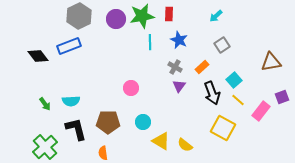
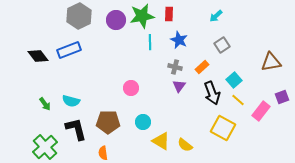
purple circle: moved 1 px down
blue rectangle: moved 4 px down
gray cross: rotated 16 degrees counterclockwise
cyan semicircle: rotated 18 degrees clockwise
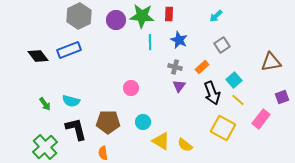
green star: rotated 15 degrees clockwise
pink rectangle: moved 8 px down
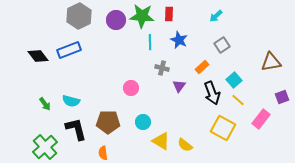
gray cross: moved 13 px left, 1 px down
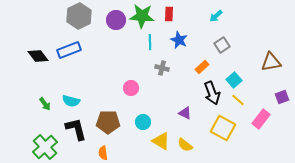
purple triangle: moved 6 px right, 27 px down; rotated 40 degrees counterclockwise
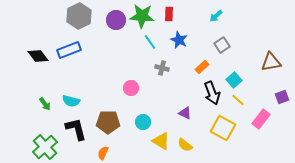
cyan line: rotated 35 degrees counterclockwise
orange semicircle: rotated 32 degrees clockwise
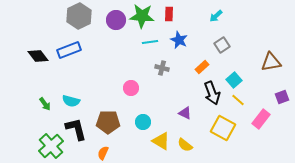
cyan line: rotated 63 degrees counterclockwise
green cross: moved 6 px right, 1 px up
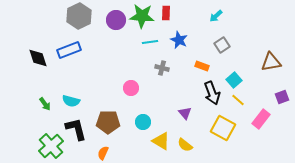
red rectangle: moved 3 px left, 1 px up
black diamond: moved 2 px down; rotated 20 degrees clockwise
orange rectangle: moved 1 px up; rotated 64 degrees clockwise
purple triangle: rotated 24 degrees clockwise
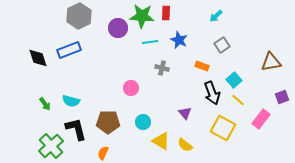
purple circle: moved 2 px right, 8 px down
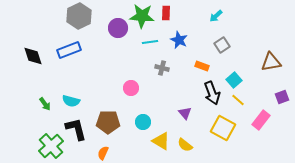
black diamond: moved 5 px left, 2 px up
pink rectangle: moved 1 px down
